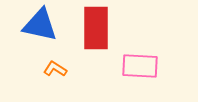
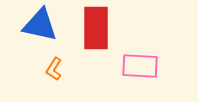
orange L-shape: moved 1 px left; rotated 90 degrees counterclockwise
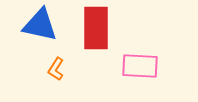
orange L-shape: moved 2 px right
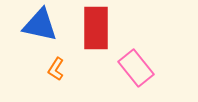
pink rectangle: moved 4 px left, 2 px down; rotated 48 degrees clockwise
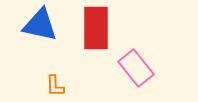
orange L-shape: moved 1 px left, 17 px down; rotated 35 degrees counterclockwise
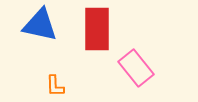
red rectangle: moved 1 px right, 1 px down
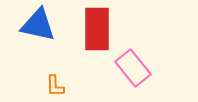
blue triangle: moved 2 px left
pink rectangle: moved 3 px left
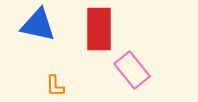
red rectangle: moved 2 px right
pink rectangle: moved 1 px left, 2 px down
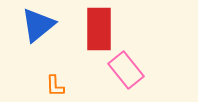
blue triangle: rotated 51 degrees counterclockwise
pink rectangle: moved 6 px left
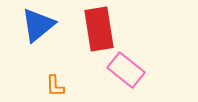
red rectangle: rotated 9 degrees counterclockwise
pink rectangle: rotated 12 degrees counterclockwise
